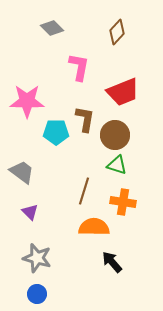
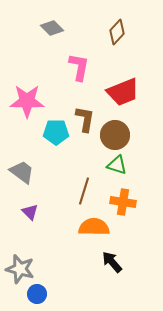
gray star: moved 17 px left, 11 px down
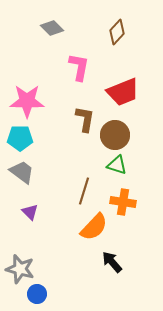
cyan pentagon: moved 36 px left, 6 px down
orange semicircle: rotated 132 degrees clockwise
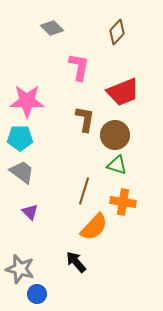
black arrow: moved 36 px left
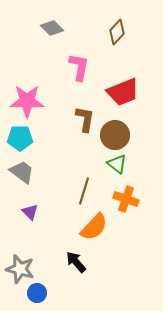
green triangle: moved 1 px up; rotated 20 degrees clockwise
orange cross: moved 3 px right, 3 px up; rotated 10 degrees clockwise
blue circle: moved 1 px up
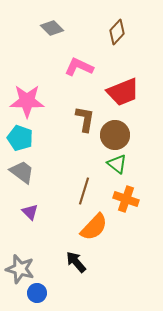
pink L-shape: rotated 76 degrees counterclockwise
cyan pentagon: rotated 20 degrees clockwise
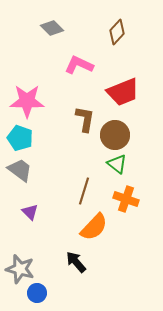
pink L-shape: moved 2 px up
gray trapezoid: moved 2 px left, 2 px up
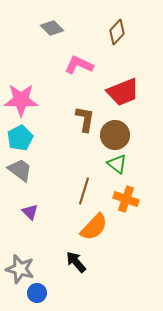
pink star: moved 6 px left, 1 px up
cyan pentagon: rotated 25 degrees clockwise
